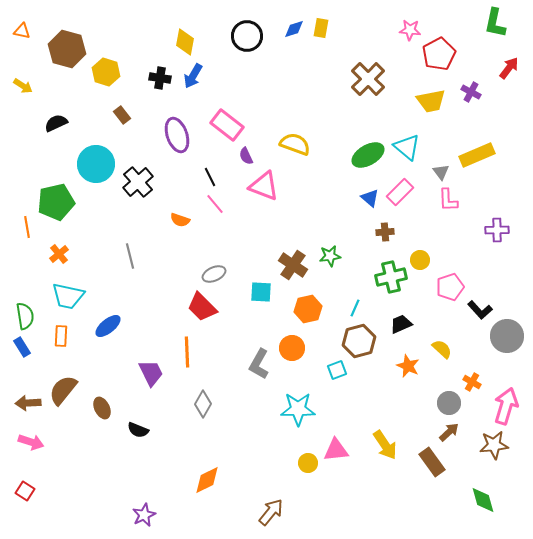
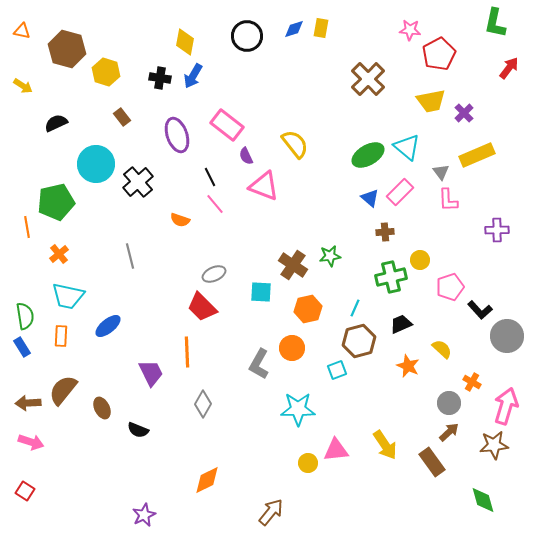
purple cross at (471, 92): moved 7 px left, 21 px down; rotated 18 degrees clockwise
brown rectangle at (122, 115): moved 2 px down
yellow semicircle at (295, 144): rotated 32 degrees clockwise
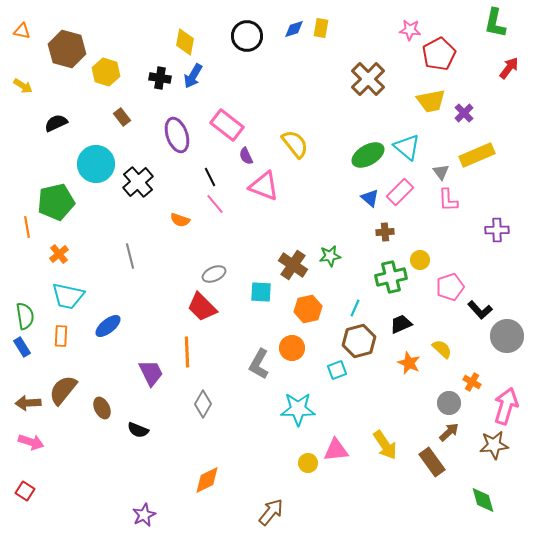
orange star at (408, 366): moved 1 px right, 3 px up
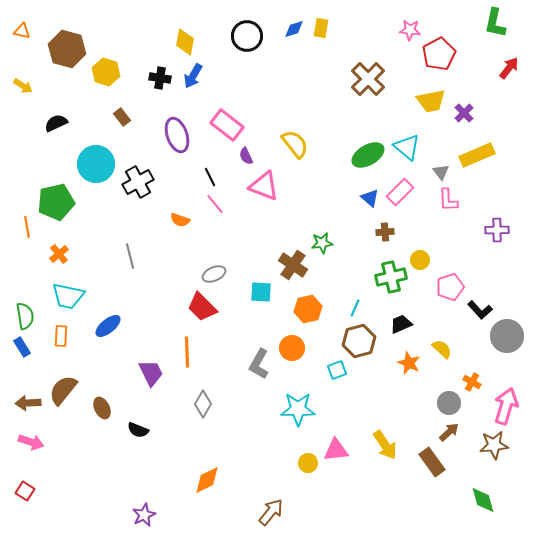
black cross at (138, 182): rotated 12 degrees clockwise
green star at (330, 256): moved 8 px left, 13 px up
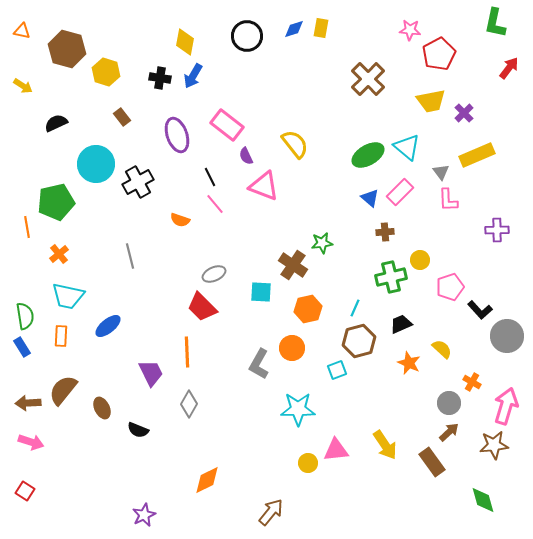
gray diamond at (203, 404): moved 14 px left
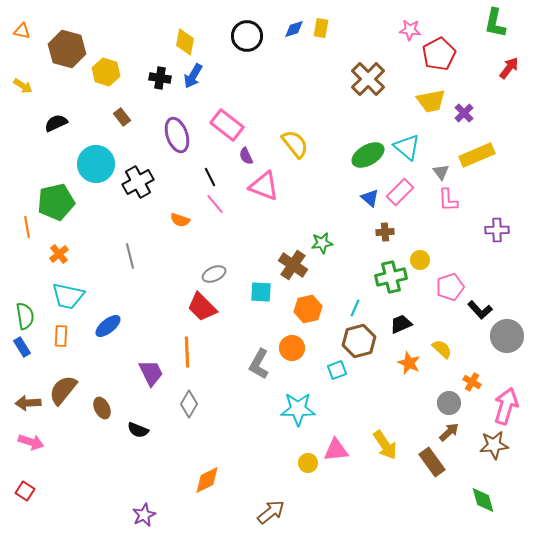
brown arrow at (271, 512): rotated 12 degrees clockwise
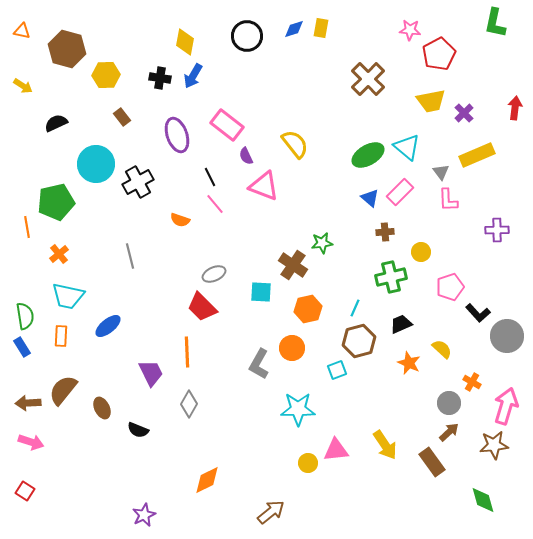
red arrow at (509, 68): moved 6 px right, 40 px down; rotated 30 degrees counterclockwise
yellow hexagon at (106, 72): moved 3 px down; rotated 20 degrees counterclockwise
yellow circle at (420, 260): moved 1 px right, 8 px up
black L-shape at (480, 310): moved 2 px left, 3 px down
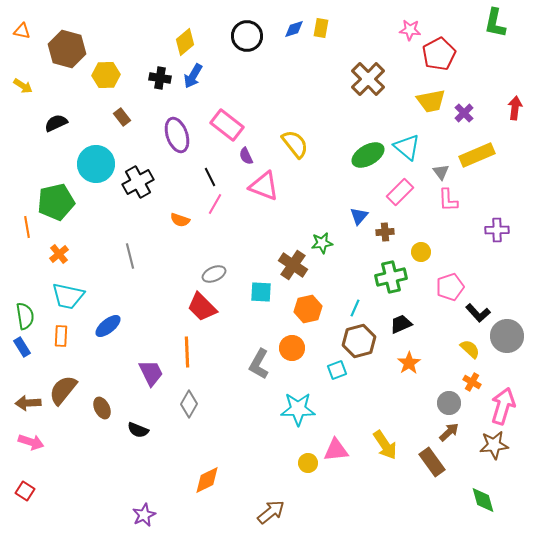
yellow diamond at (185, 42): rotated 40 degrees clockwise
blue triangle at (370, 198): moved 11 px left, 18 px down; rotated 30 degrees clockwise
pink line at (215, 204): rotated 70 degrees clockwise
yellow semicircle at (442, 349): moved 28 px right
orange star at (409, 363): rotated 15 degrees clockwise
pink arrow at (506, 406): moved 3 px left
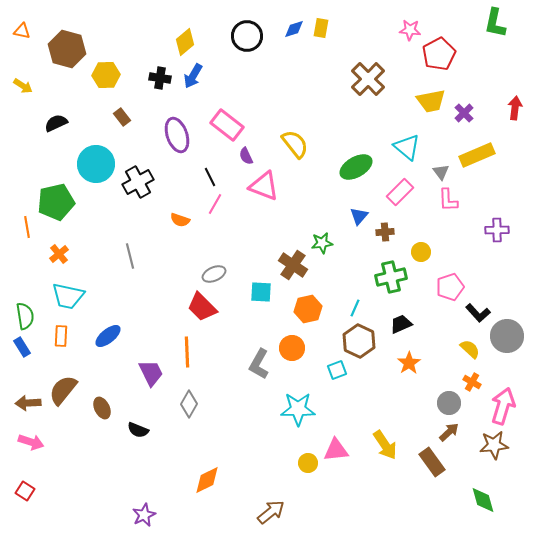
green ellipse at (368, 155): moved 12 px left, 12 px down
blue ellipse at (108, 326): moved 10 px down
brown hexagon at (359, 341): rotated 20 degrees counterclockwise
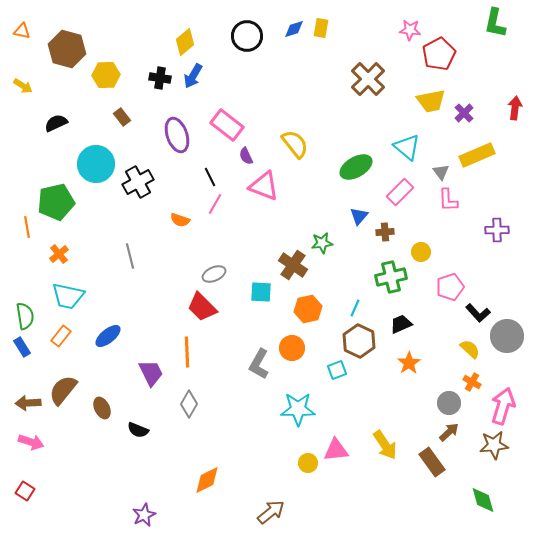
orange rectangle at (61, 336): rotated 35 degrees clockwise
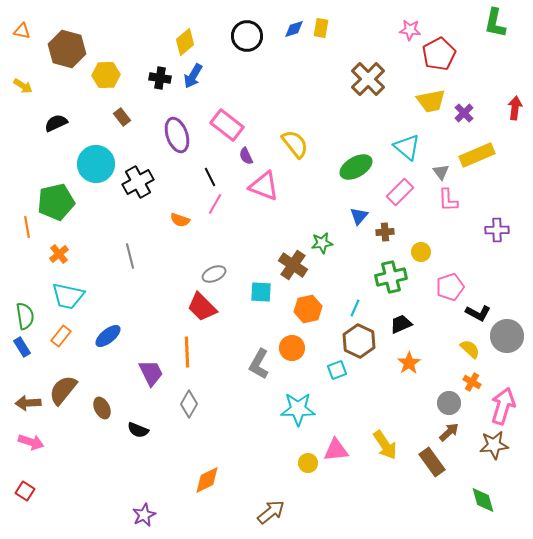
black L-shape at (478, 313): rotated 20 degrees counterclockwise
